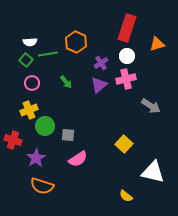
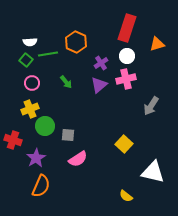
gray arrow: rotated 90 degrees clockwise
yellow cross: moved 1 px right, 1 px up
orange semicircle: moved 1 px left; rotated 85 degrees counterclockwise
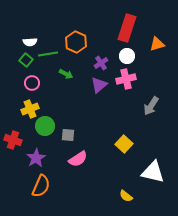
green arrow: moved 8 px up; rotated 24 degrees counterclockwise
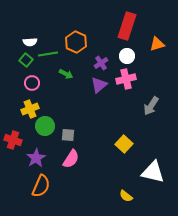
red rectangle: moved 2 px up
pink semicircle: moved 7 px left; rotated 24 degrees counterclockwise
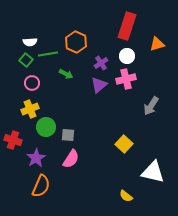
green circle: moved 1 px right, 1 px down
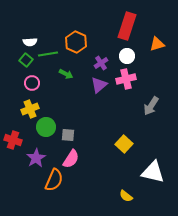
orange semicircle: moved 13 px right, 6 px up
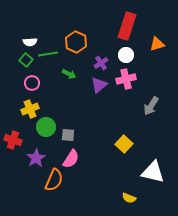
white circle: moved 1 px left, 1 px up
green arrow: moved 3 px right
yellow semicircle: moved 3 px right, 2 px down; rotated 16 degrees counterclockwise
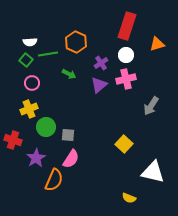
yellow cross: moved 1 px left
